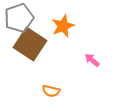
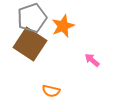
gray pentagon: moved 13 px right
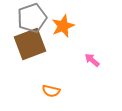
brown square: rotated 36 degrees clockwise
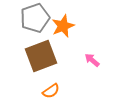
gray pentagon: moved 3 px right
brown square: moved 11 px right, 12 px down
orange semicircle: rotated 48 degrees counterclockwise
